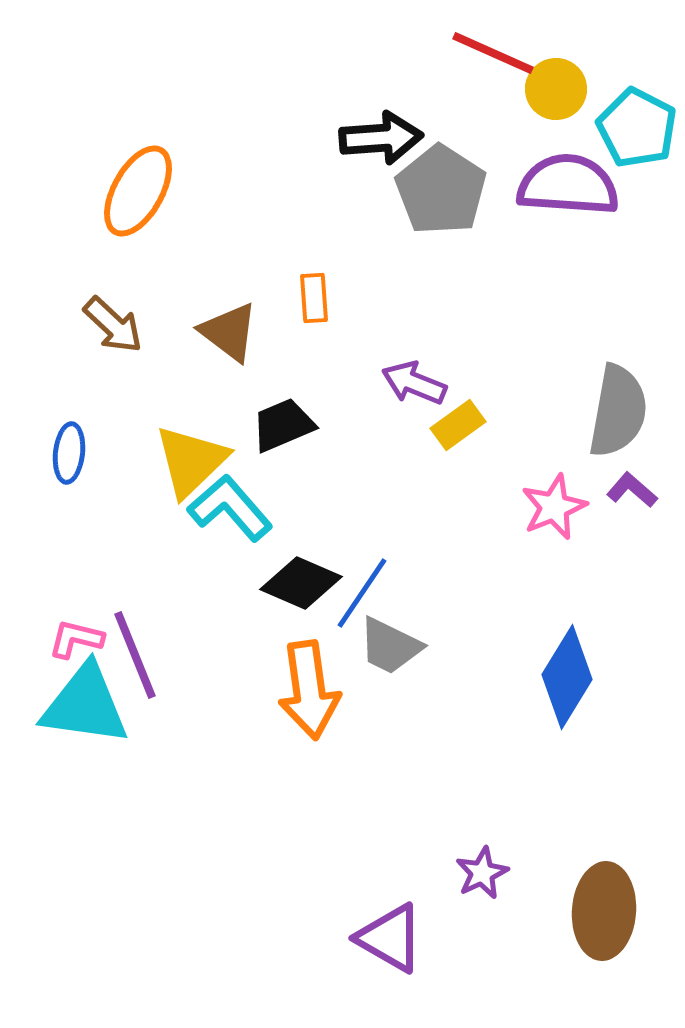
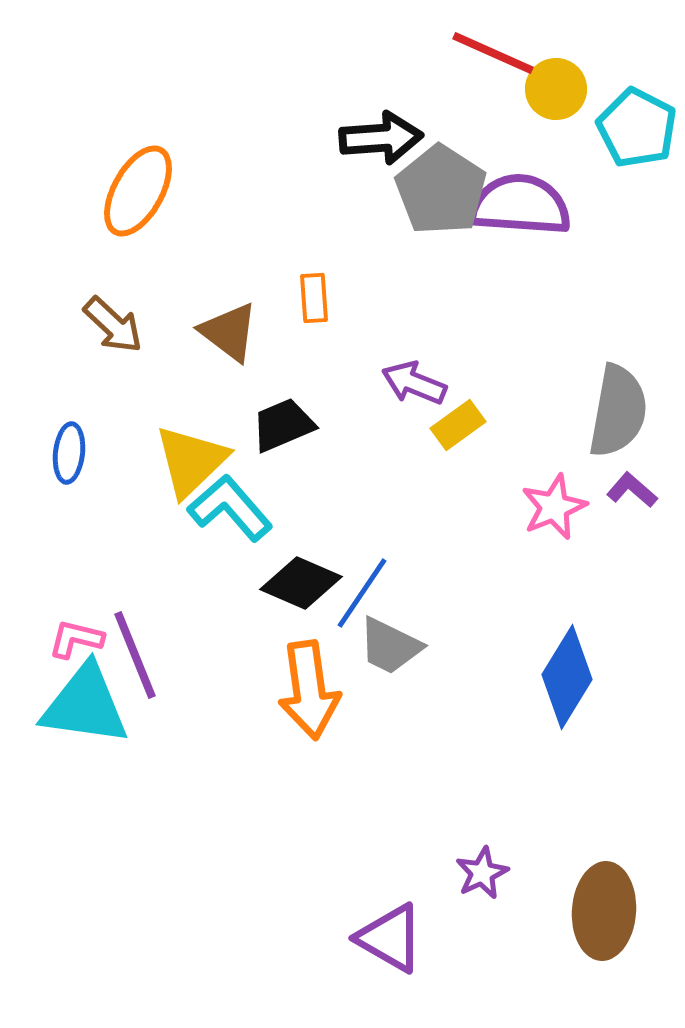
purple semicircle: moved 48 px left, 20 px down
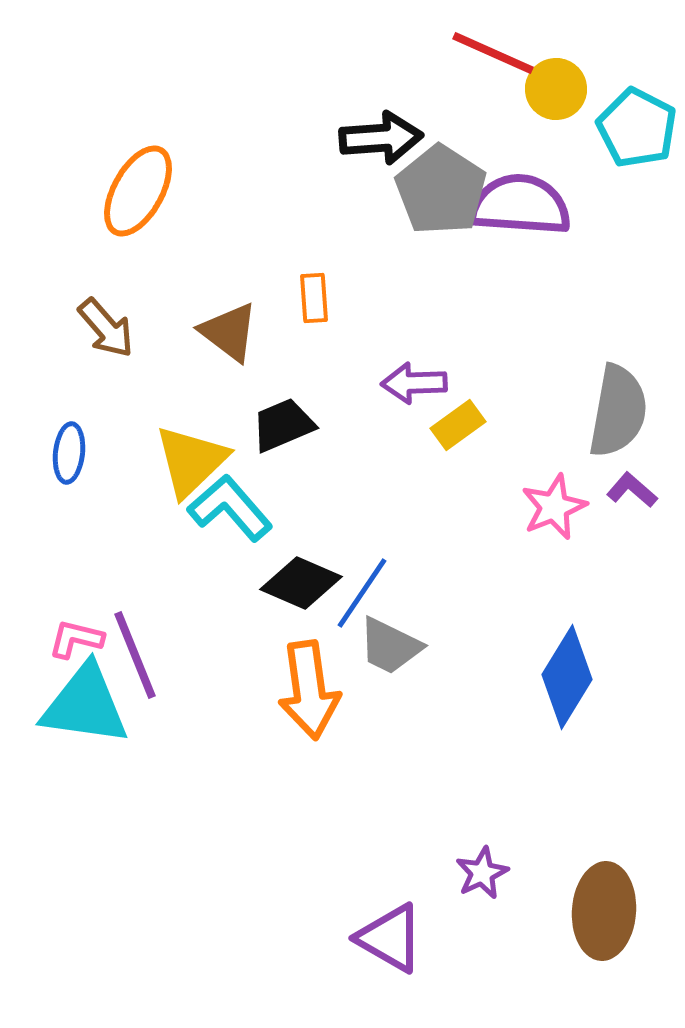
brown arrow: moved 7 px left, 3 px down; rotated 6 degrees clockwise
purple arrow: rotated 24 degrees counterclockwise
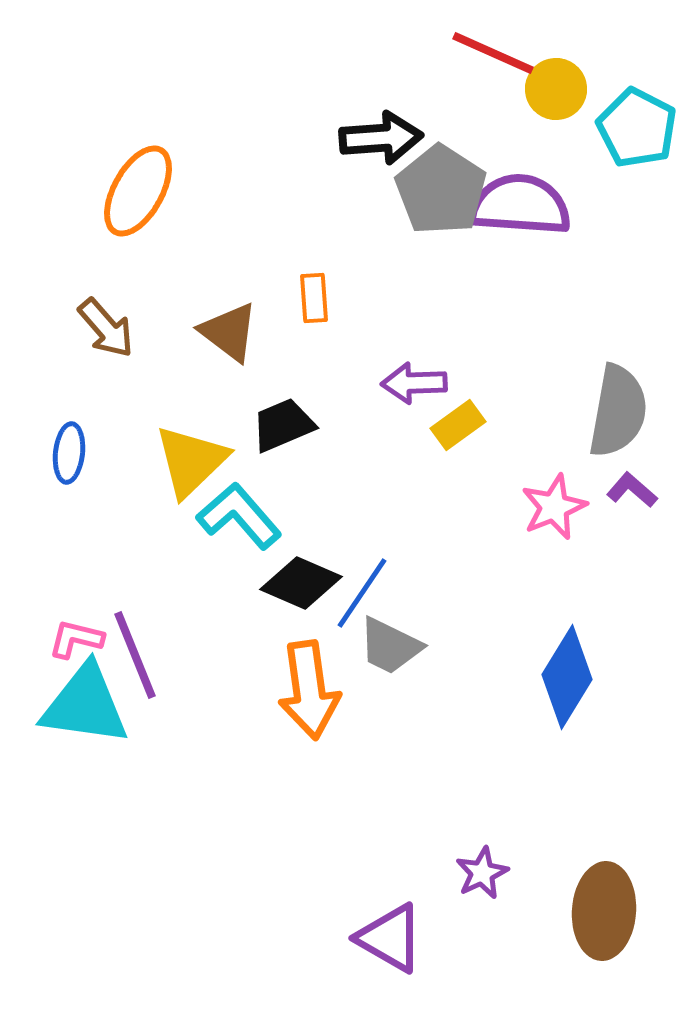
cyan L-shape: moved 9 px right, 8 px down
